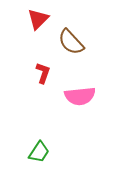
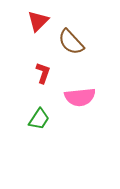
red triangle: moved 2 px down
pink semicircle: moved 1 px down
green trapezoid: moved 33 px up
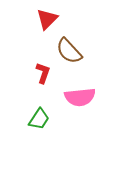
red triangle: moved 9 px right, 2 px up
brown semicircle: moved 2 px left, 9 px down
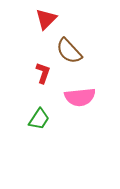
red triangle: moved 1 px left
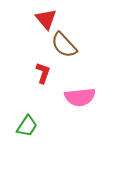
red triangle: rotated 25 degrees counterclockwise
brown semicircle: moved 5 px left, 6 px up
green trapezoid: moved 12 px left, 7 px down
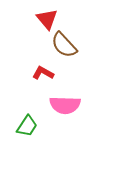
red triangle: moved 1 px right
red L-shape: rotated 80 degrees counterclockwise
pink semicircle: moved 15 px left, 8 px down; rotated 8 degrees clockwise
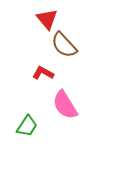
pink semicircle: rotated 56 degrees clockwise
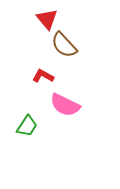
red L-shape: moved 3 px down
pink semicircle: rotated 32 degrees counterclockwise
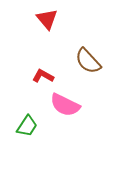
brown semicircle: moved 24 px right, 16 px down
